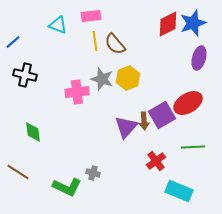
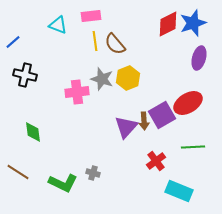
green L-shape: moved 4 px left, 4 px up
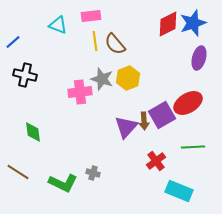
pink cross: moved 3 px right
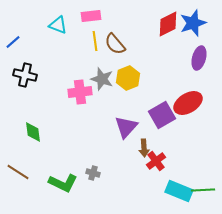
brown arrow: moved 27 px down
green line: moved 10 px right, 43 px down
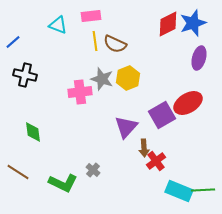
brown semicircle: rotated 25 degrees counterclockwise
gray cross: moved 3 px up; rotated 24 degrees clockwise
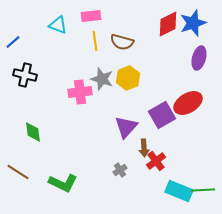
brown semicircle: moved 7 px right, 2 px up; rotated 10 degrees counterclockwise
gray cross: moved 27 px right; rotated 16 degrees clockwise
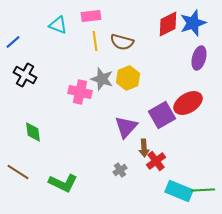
black cross: rotated 15 degrees clockwise
pink cross: rotated 20 degrees clockwise
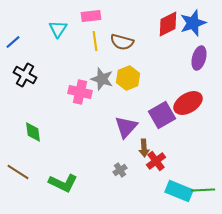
cyan triangle: moved 4 px down; rotated 42 degrees clockwise
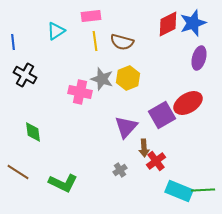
cyan triangle: moved 2 px left, 2 px down; rotated 24 degrees clockwise
blue line: rotated 56 degrees counterclockwise
